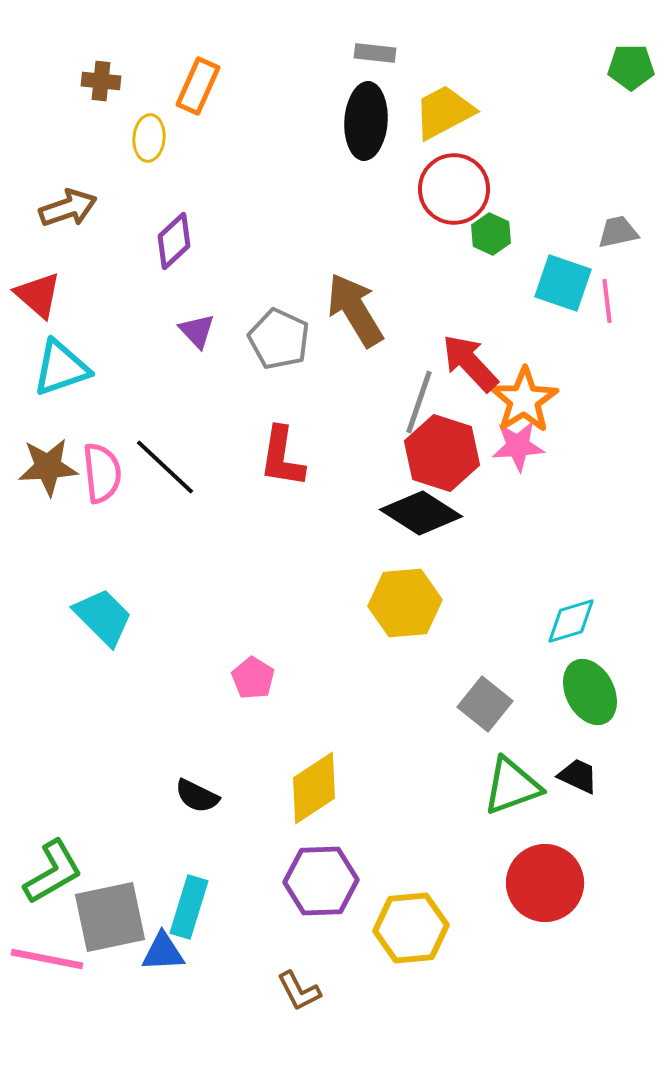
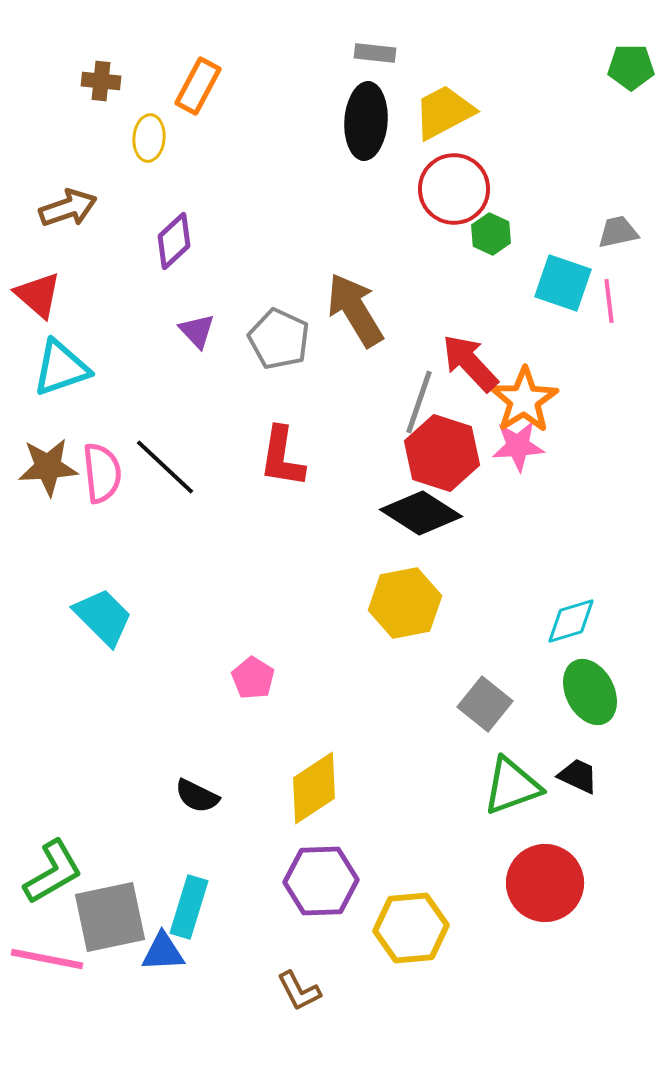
orange rectangle at (198, 86): rotated 4 degrees clockwise
pink line at (607, 301): moved 2 px right
yellow hexagon at (405, 603): rotated 6 degrees counterclockwise
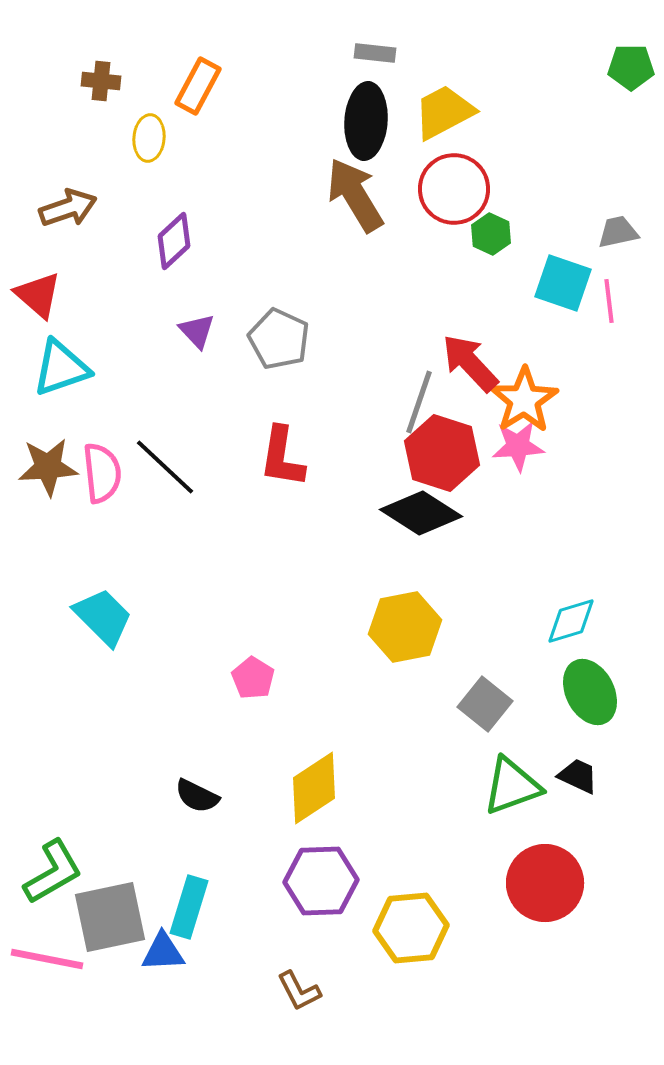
brown arrow at (355, 310): moved 115 px up
yellow hexagon at (405, 603): moved 24 px down
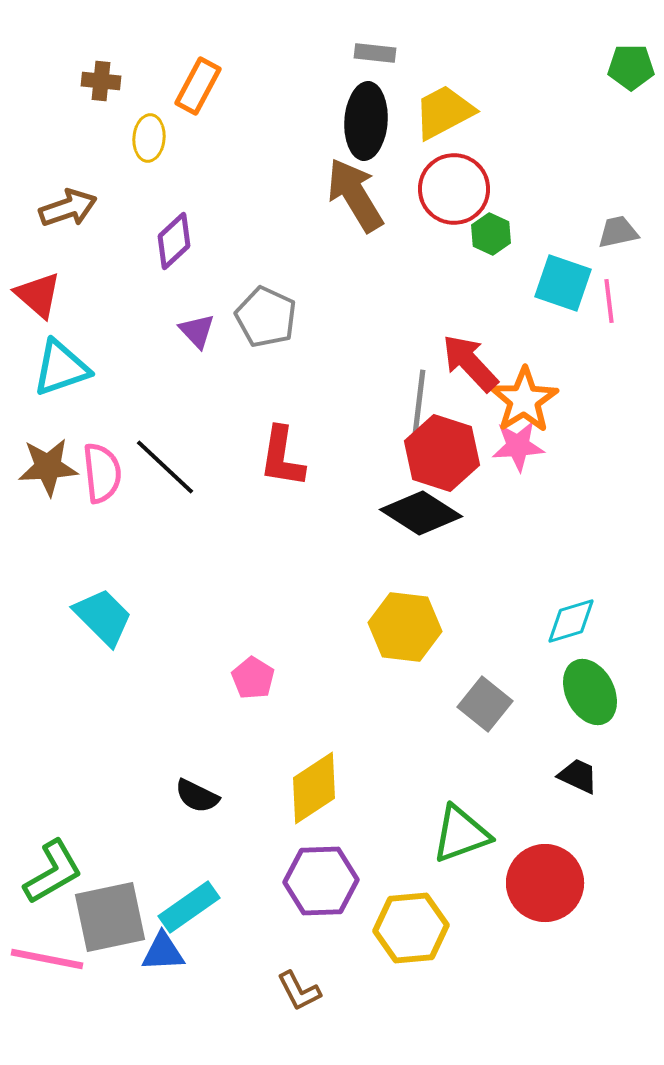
gray pentagon at (279, 339): moved 13 px left, 22 px up
gray line at (419, 402): rotated 12 degrees counterclockwise
yellow hexagon at (405, 627): rotated 18 degrees clockwise
green triangle at (512, 786): moved 51 px left, 48 px down
cyan rectangle at (189, 907): rotated 38 degrees clockwise
